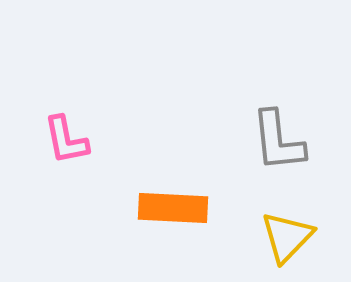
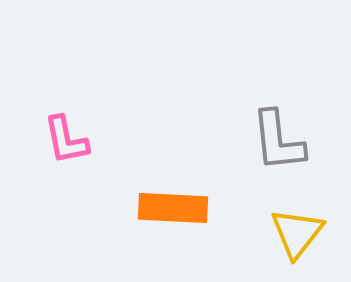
yellow triangle: moved 10 px right, 4 px up; rotated 6 degrees counterclockwise
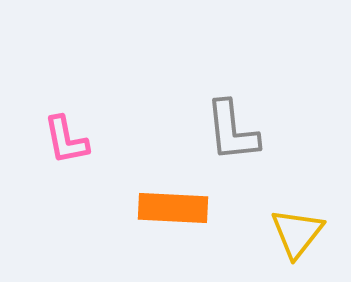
gray L-shape: moved 46 px left, 10 px up
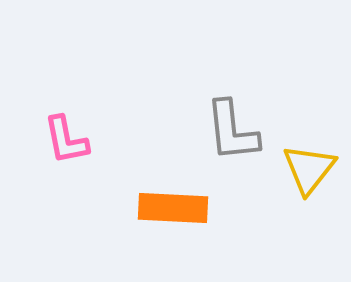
yellow triangle: moved 12 px right, 64 px up
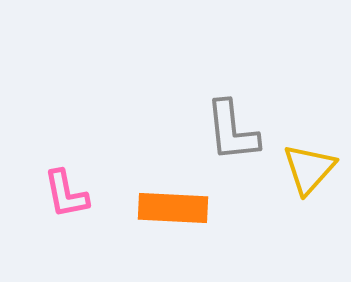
pink L-shape: moved 54 px down
yellow triangle: rotated 4 degrees clockwise
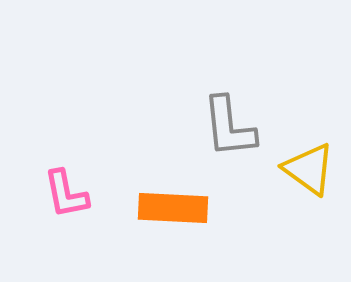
gray L-shape: moved 3 px left, 4 px up
yellow triangle: rotated 36 degrees counterclockwise
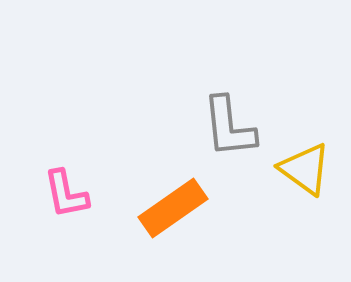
yellow triangle: moved 4 px left
orange rectangle: rotated 38 degrees counterclockwise
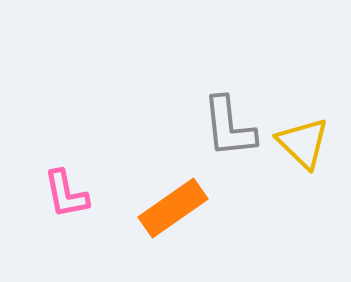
yellow triangle: moved 2 px left, 26 px up; rotated 8 degrees clockwise
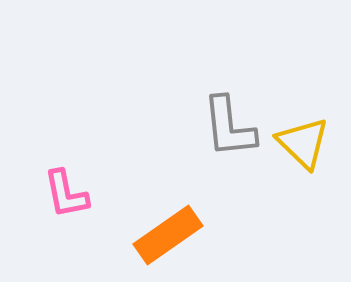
orange rectangle: moved 5 px left, 27 px down
